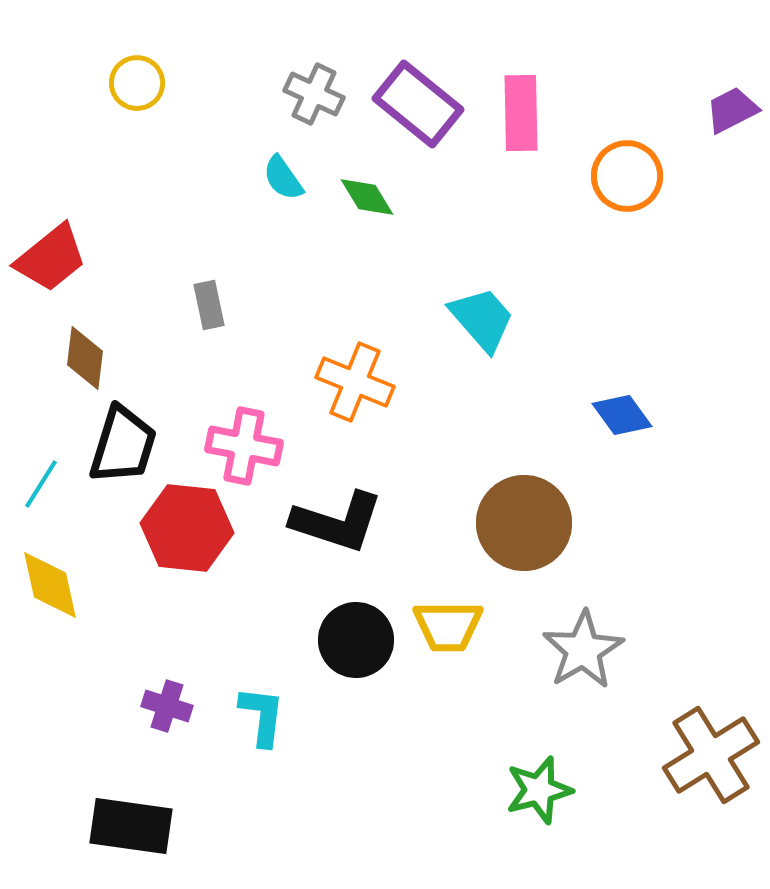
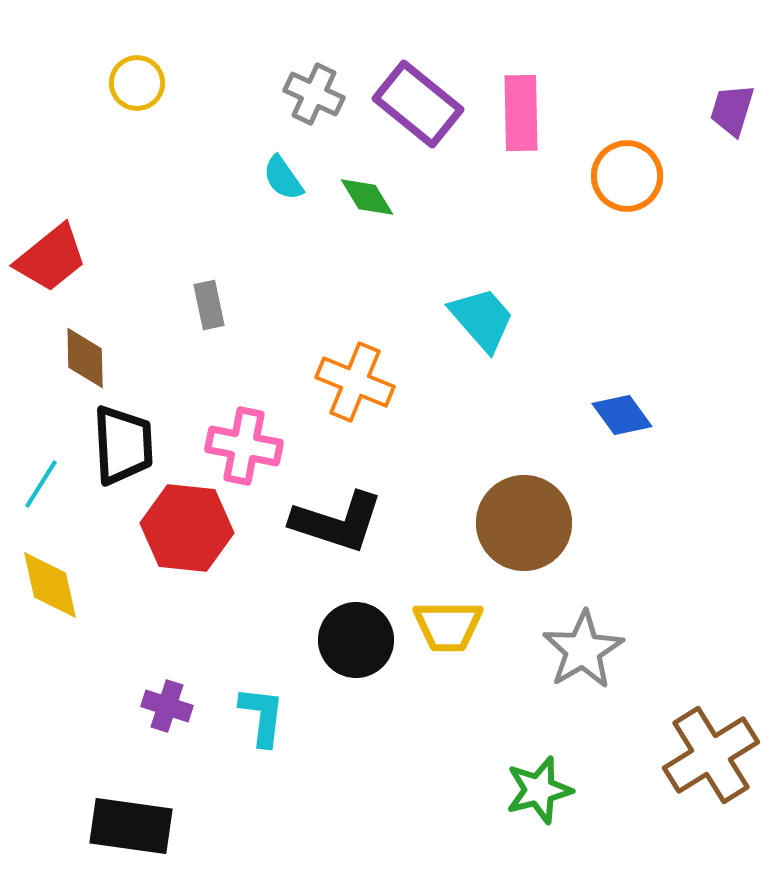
purple trapezoid: rotated 46 degrees counterclockwise
brown diamond: rotated 8 degrees counterclockwise
black trapezoid: rotated 20 degrees counterclockwise
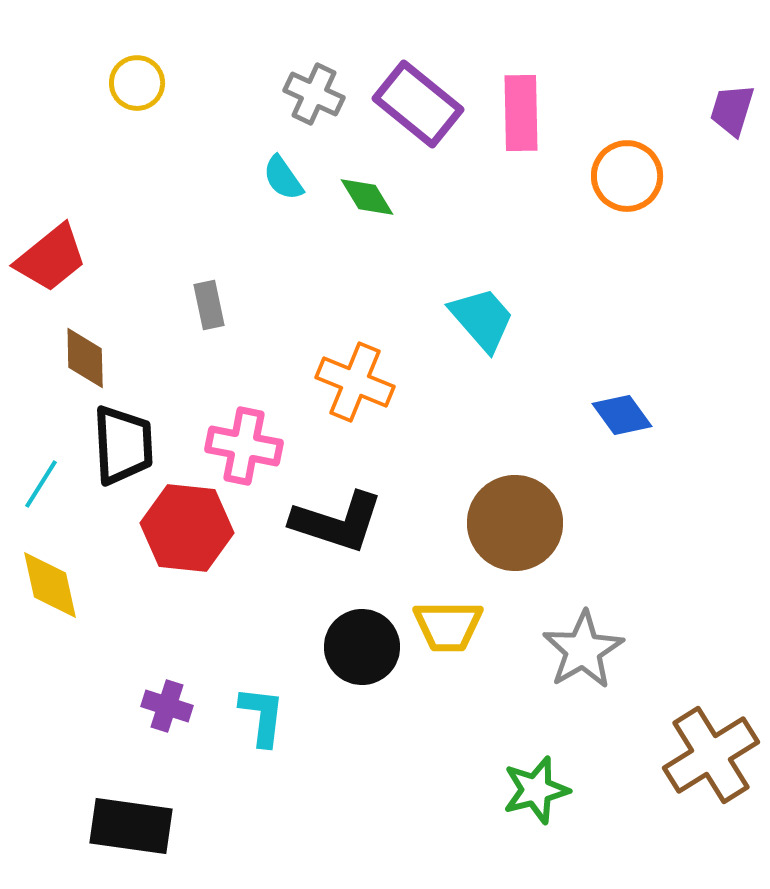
brown circle: moved 9 px left
black circle: moved 6 px right, 7 px down
green star: moved 3 px left
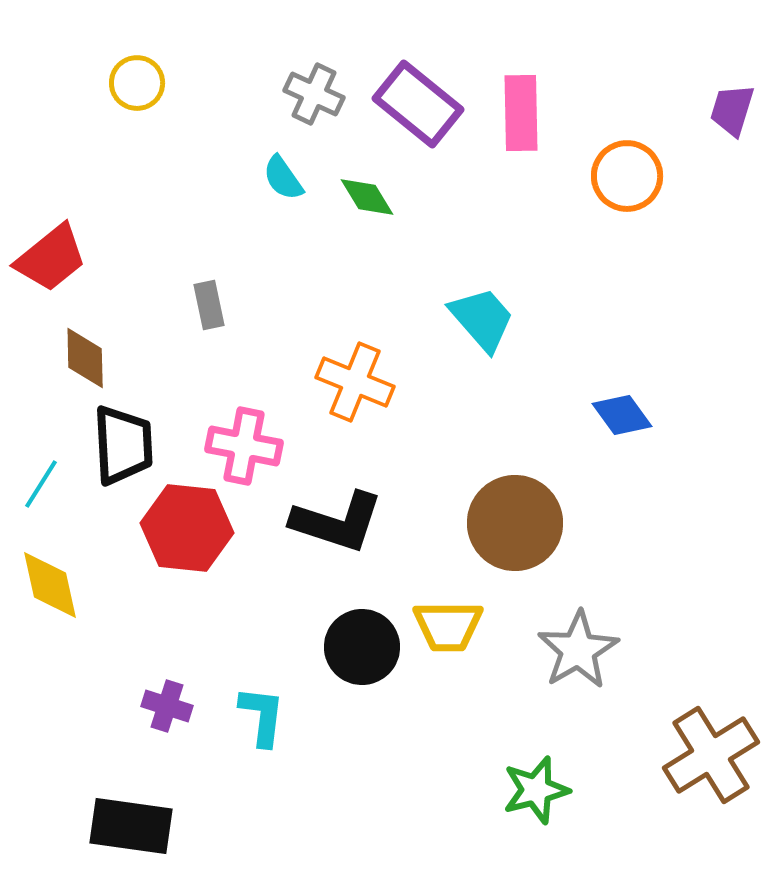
gray star: moved 5 px left
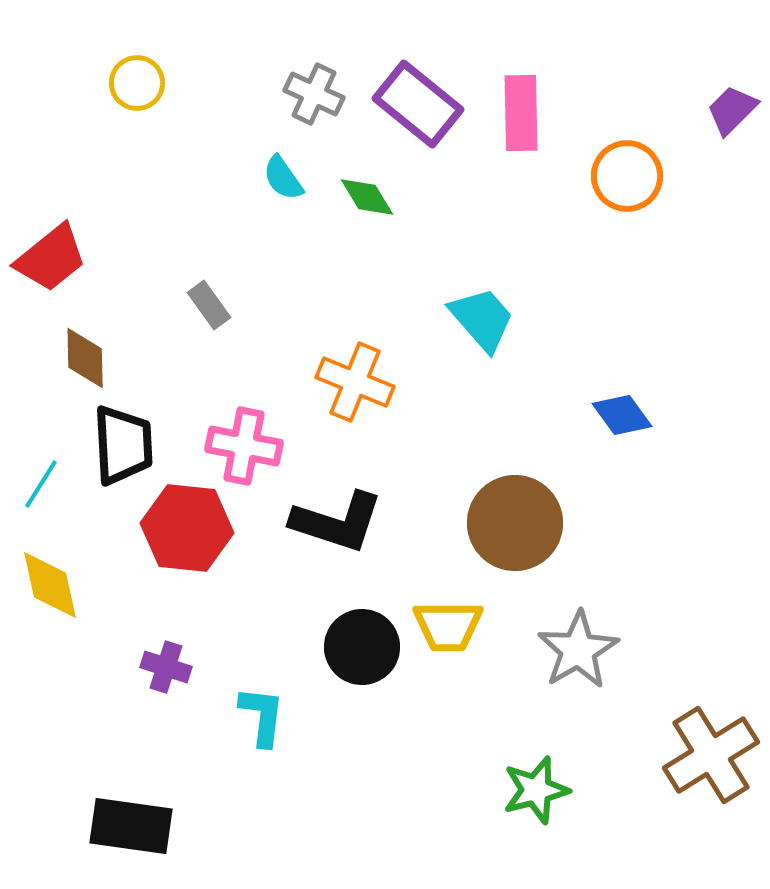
purple trapezoid: rotated 28 degrees clockwise
gray rectangle: rotated 24 degrees counterclockwise
purple cross: moved 1 px left, 39 px up
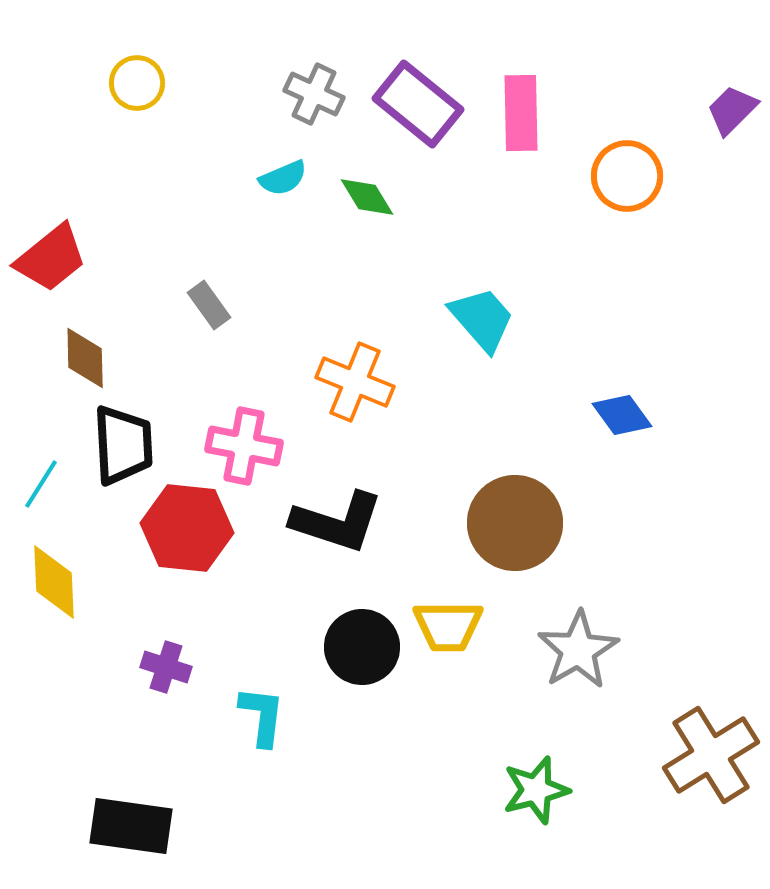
cyan semicircle: rotated 78 degrees counterclockwise
yellow diamond: moved 4 px right, 3 px up; rotated 10 degrees clockwise
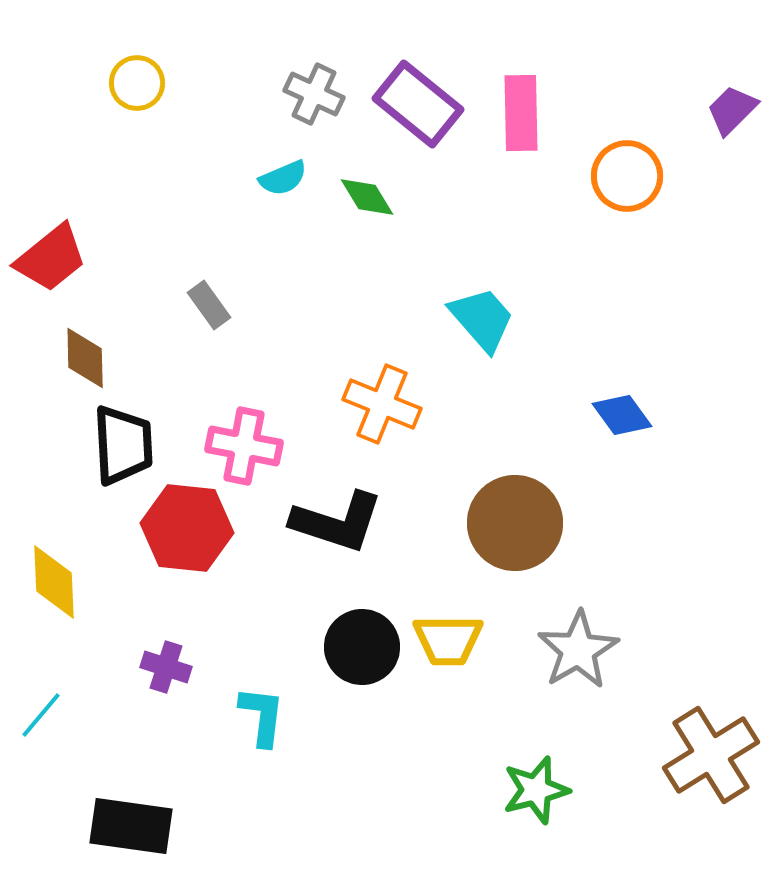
orange cross: moved 27 px right, 22 px down
cyan line: moved 231 px down; rotated 8 degrees clockwise
yellow trapezoid: moved 14 px down
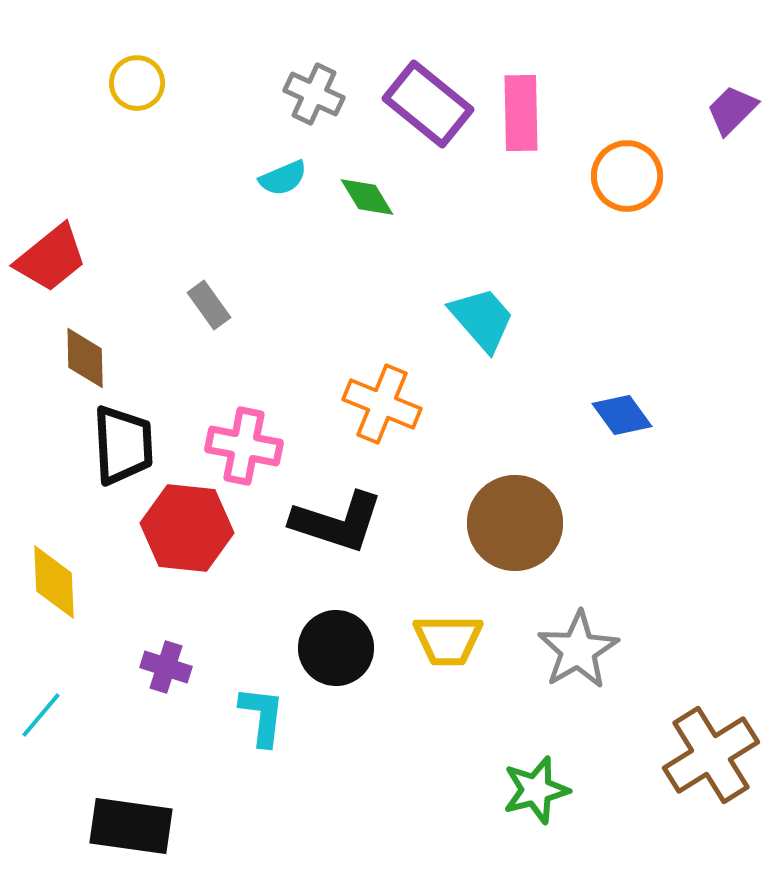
purple rectangle: moved 10 px right
black circle: moved 26 px left, 1 px down
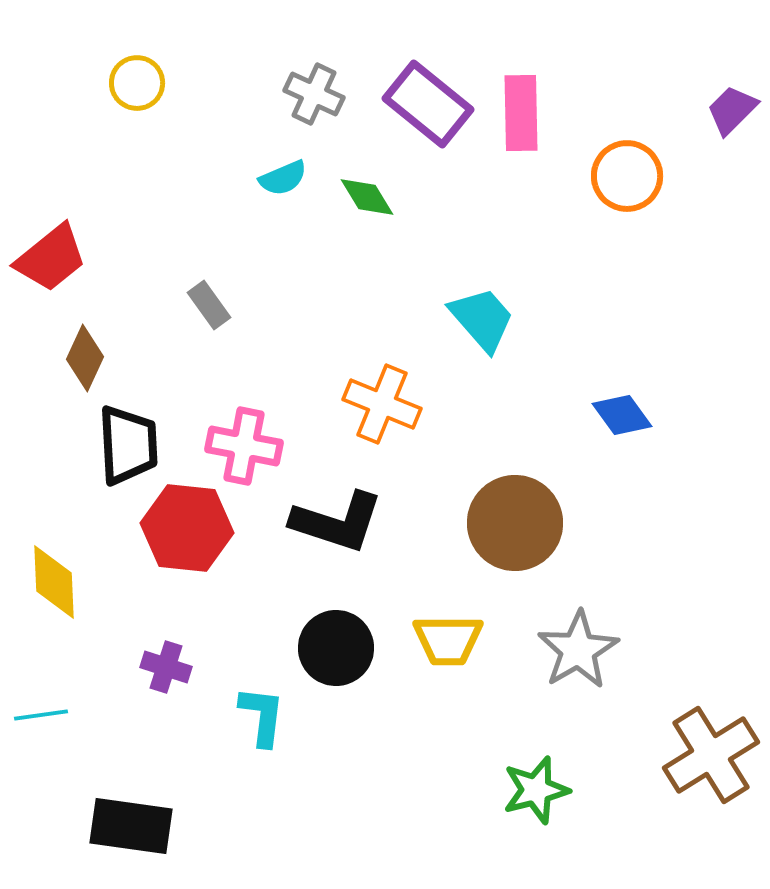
brown diamond: rotated 26 degrees clockwise
black trapezoid: moved 5 px right
cyan line: rotated 42 degrees clockwise
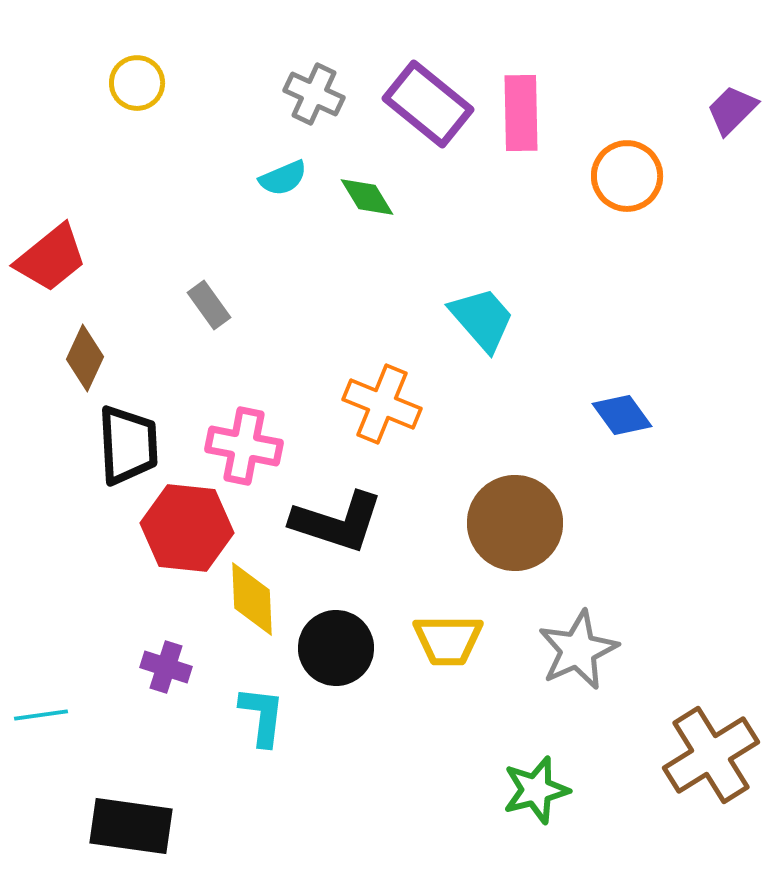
yellow diamond: moved 198 px right, 17 px down
gray star: rotated 6 degrees clockwise
